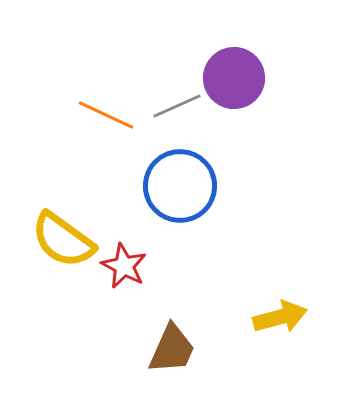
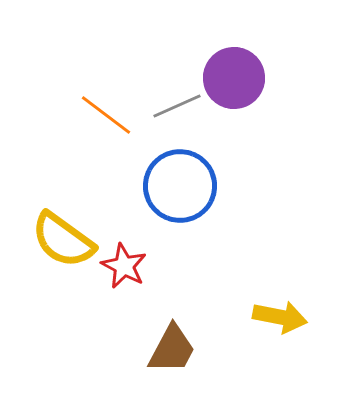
orange line: rotated 12 degrees clockwise
yellow arrow: rotated 26 degrees clockwise
brown trapezoid: rotated 4 degrees clockwise
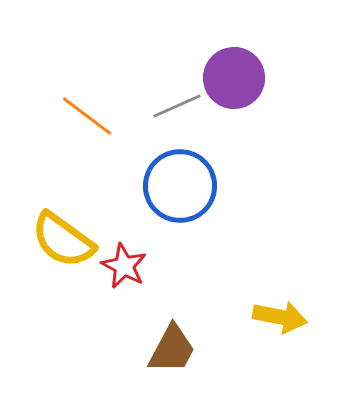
orange line: moved 19 px left, 1 px down
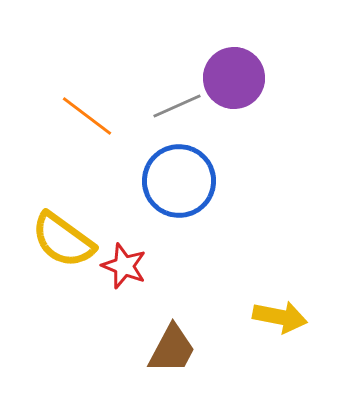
blue circle: moved 1 px left, 5 px up
red star: rotated 6 degrees counterclockwise
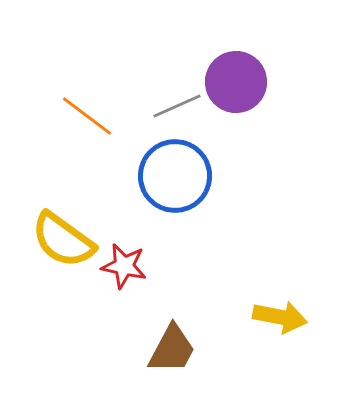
purple circle: moved 2 px right, 4 px down
blue circle: moved 4 px left, 5 px up
red star: rotated 9 degrees counterclockwise
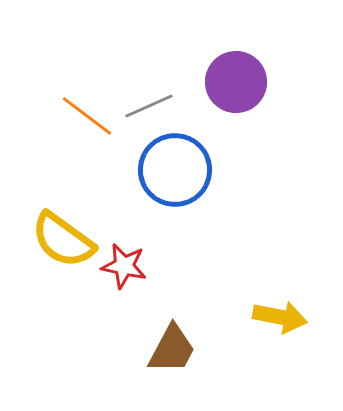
gray line: moved 28 px left
blue circle: moved 6 px up
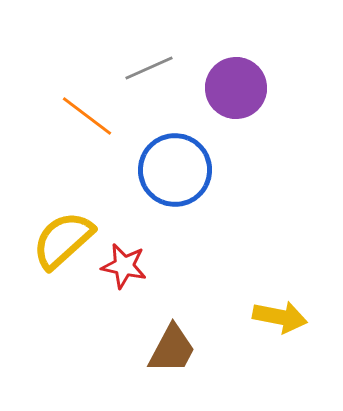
purple circle: moved 6 px down
gray line: moved 38 px up
yellow semicircle: rotated 102 degrees clockwise
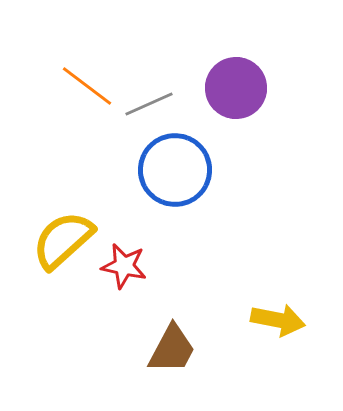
gray line: moved 36 px down
orange line: moved 30 px up
yellow arrow: moved 2 px left, 3 px down
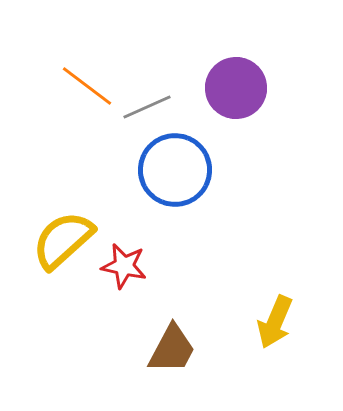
gray line: moved 2 px left, 3 px down
yellow arrow: moved 3 px left, 2 px down; rotated 102 degrees clockwise
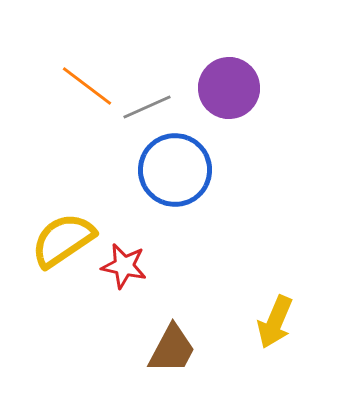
purple circle: moved 7 px left
yellow semicircle: rotated 8 degrees clockwise
